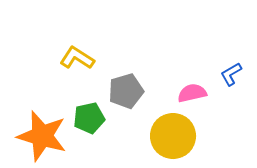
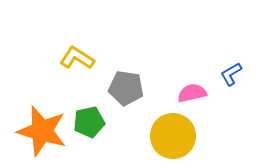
gray pentagon: moved 3 px up; rotated 24 degrees clockwise
green pentagon: moved 4 px down
orange star: moved 5 px up
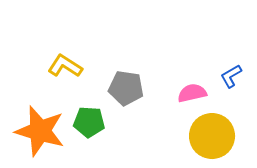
yellow L-shape: moved 12 px left, 8 px down
blue L-shape: moved 2 px down
green pentagon: rotated 16 degrees clockwise
orange star: moved 2 px left
yellow circle: moved 39 px right
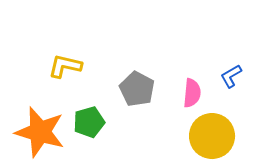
yellow L-shape: rotated 20 degrees counterclockwise
gray pentagon: moved 11 px right, 1 px down; rotated 20 degrees clockwise
pink semicircle: rotated 108 degrees clockwise
green pentagon: rotated 20 degrees counterclockwise
orange star: moved 1 px down
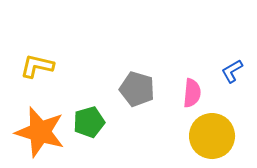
yellow L-shape: moved 28 px left
blue L-shape: moved 1 px right, 5 px up
gray pentagon: rotated 12 degrees counterclockwise
